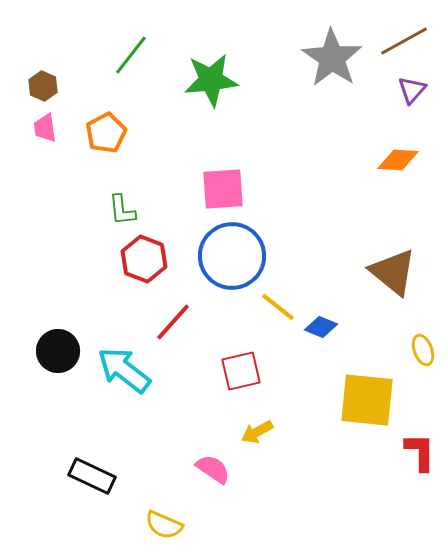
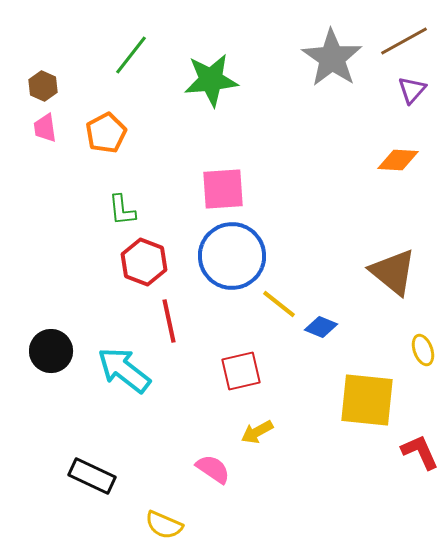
red hexagon: moved 3 px down
yellow line: moved 1 px right, 3 px up
red line: moved 4 px left, 1 px up; rotated 54 degrees counterclockwise
black circle: moved 7 px left
red L-shape: rotated 24 degrees counterclockwise
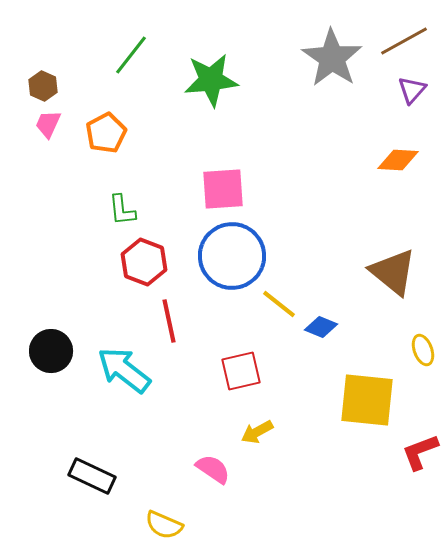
pink trapezoid: moved 3 px right, 4 px up; rotated 32 degrees clockwise
red L-shape: rotated 87 degrees counterclockwise
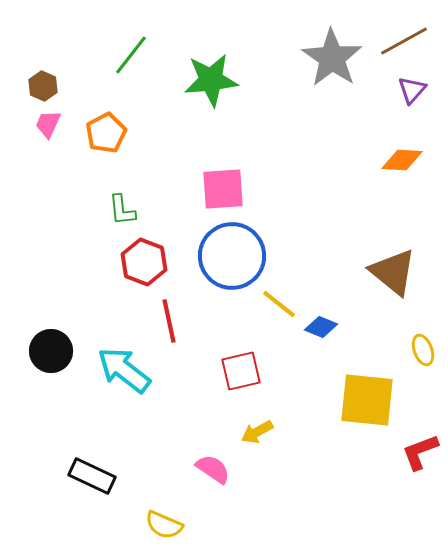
orange diamond: moved 4 px right
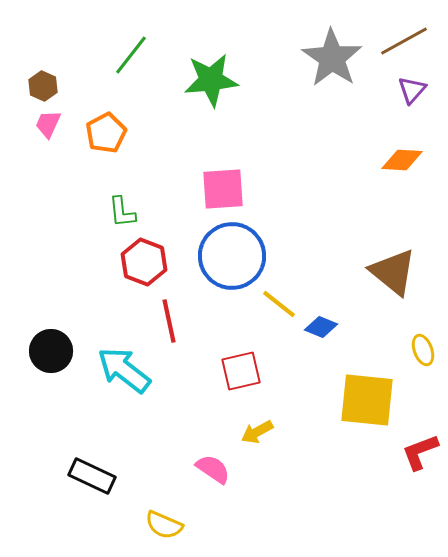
green L-shape: moved 2 px down
